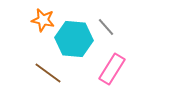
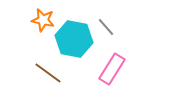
cyan hexagon: rotated 6 degrees clockwise
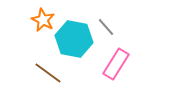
orange star: rotated 15 degrees clockwise
pink rectangle: moved 4 px right, 5 px up
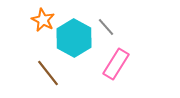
cyan hexagon: moved 1 px up; rotated 18 degrees clockwise
brown line: rotated 16 degrees clockwise
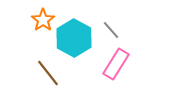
orange star: rotated 10 degrees clockwise
gray line: moved 5 px right, 3 px down
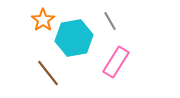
gray line: moved 1 px left, 9 px up; rotated 12 degrees clockwise
cyan hexagon: rotated 21 degrees clockwise
pink rectangle: moved 2 px up
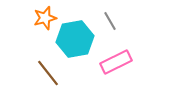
orange star: moved 2 px right, 2 px up; rotated 20 degrees clockwise
cyan hexagon: moved 1 px right, 1 px down
pink rectangle: rotated 32 degrees clockwise
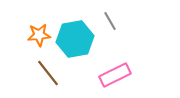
orange star: moved 6 px left, 17 px down; rotated 10 degrees clockwise
pink rectangle: moved 1 px left, 13 px down
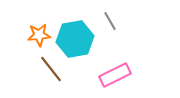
brown line: moved 3 px right, 4 px up
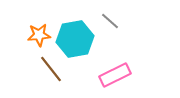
gray line: rotated 18 degrees counterclockwise
